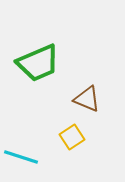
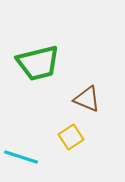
green trapezoid: rotated 9 degrees clockwise
yellow square: moved 1 px left
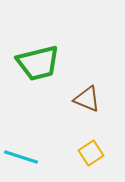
yellow square: moved 20 px right, 16 px down
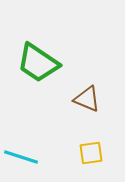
green trapezoid: rotated 48 degrees clockwise
yellow square: rotated 25 degrees clockwise
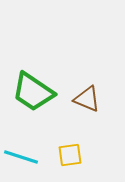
green trapezoid: moved 5 px left, 29 px down
yellow square: moved 21 px left, 2 px down
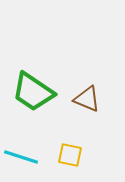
yellow square: rotated 20 degrees clockwise
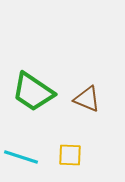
yellow square: rotated 10 degrees counterclockwise
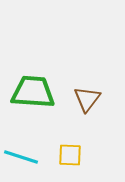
green trapezoid: rotated 150 degrees clockwise
brown triangle: rotated 44 degrees clockwise
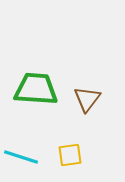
green trapezoid: moved 3 px right, 3 px up
yellow square: rotated 10 degrees counterclockwise
